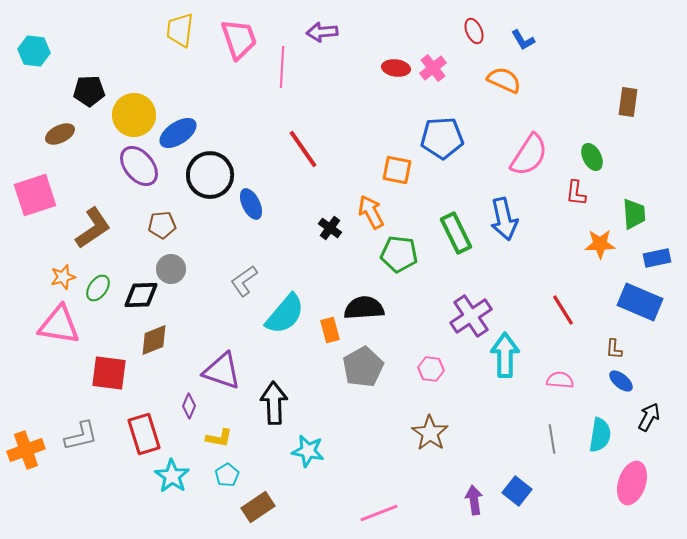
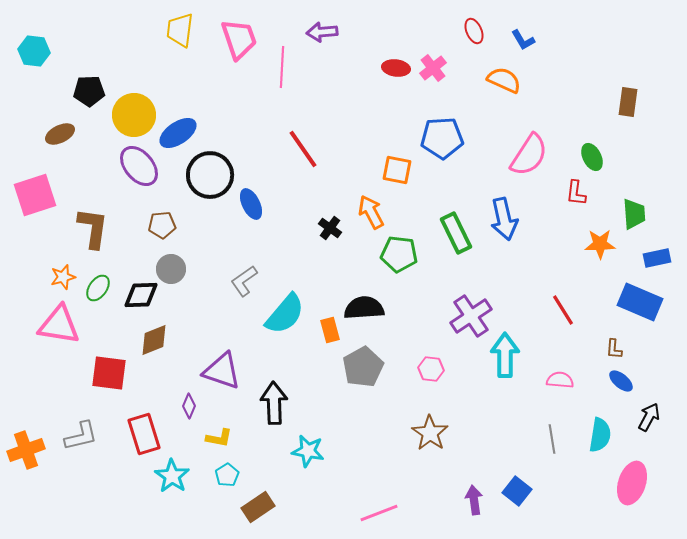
brown L-shape at (93, 228): rotated 48 degrees counterclockwise
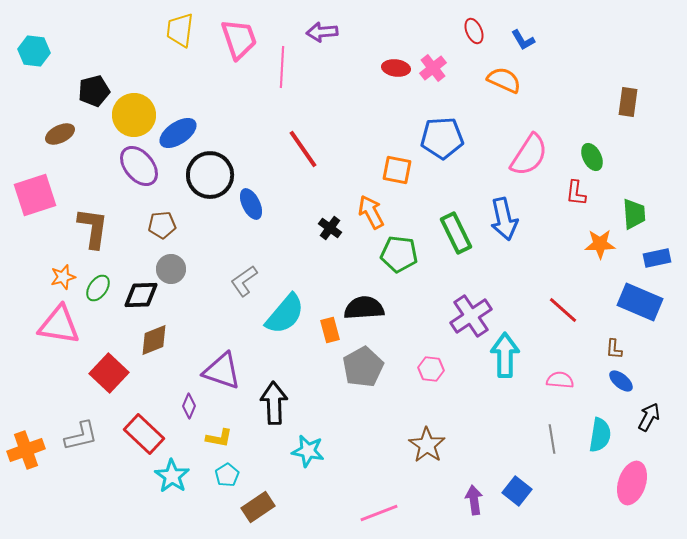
black pentagon at (89, 91): moved 5 px right; rotated 12 degrees counterclockwise
red line at (563, 310): rotated 16 degrees counterclockwise
red square at (109, 373): rotated 36 degrees clockwise
brown star at (430, 433): moved 3 px left, 12 px down
red rectangle at (144, 434): rotated 30 degrees counterclockwise
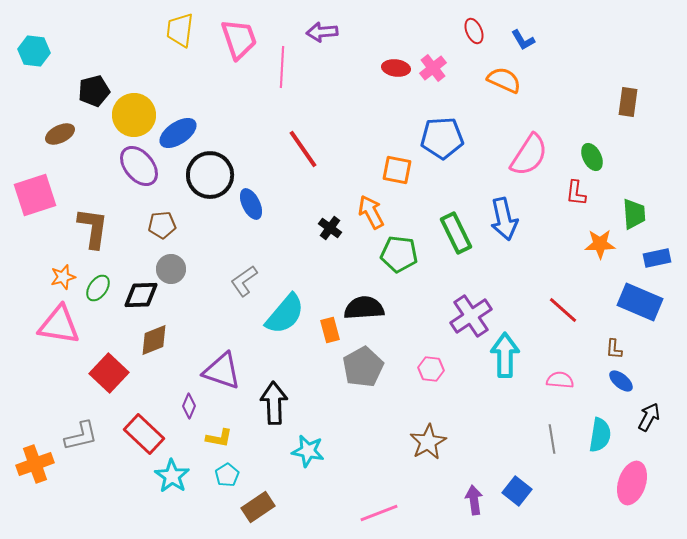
brown star at (427, 445): moved 1 px right, 3 px up; rotated 9 degrees clockwise
orange cross at (26, 450): moved 9 px right, 14 px down
